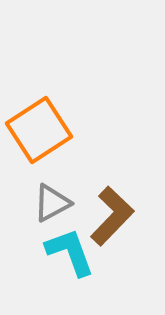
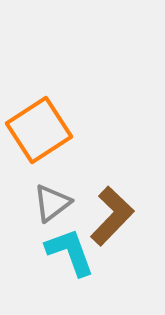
gray triangle: rotated 9 degrees counterclockwise
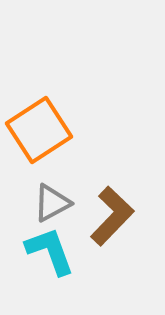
gray triangle: rotated 9 degrees clockwise
cyan L-shape: moved 20 px left, 1 px up
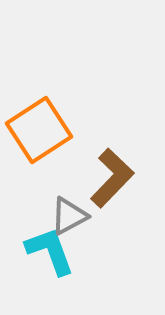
gray triangle: moved 17 px right, 13 px down
brown L-shape: moved 38 px up
